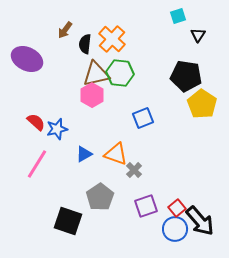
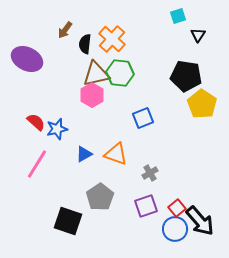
gray cross: moved 16 px right, 3 px down; rotated 14 degrees clockwise
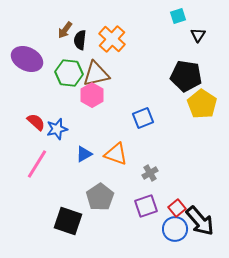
black semicircle: moved 5 px left, 4 px up
green hexagon: moved 51 px left
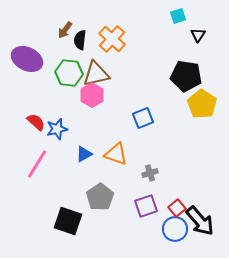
gray cross: rotated 14 degrees clockwise
